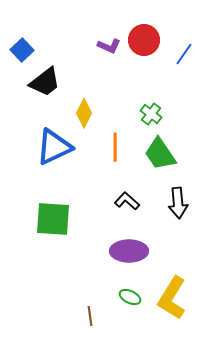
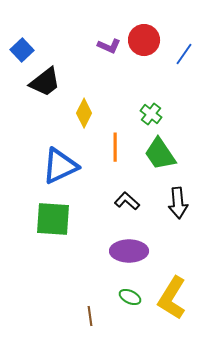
blue triangle: moved 6 px right, 19 px down
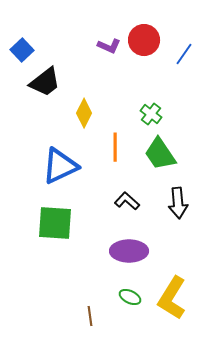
green square: moved 2 px right, 4 px down
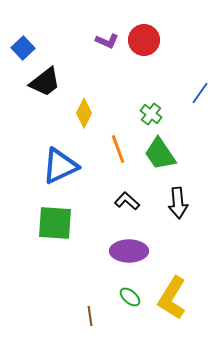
purple L-shape: moved 2 px left, 5 px up
blue square: moved 1 px right, 2 px up
blue line: moved 16 px right, 39 px down
orange line: moved 3 px right, 2 px down; rotated 20 degrees counterclockwise
green ellipse: rotated 15 degrees clockwise
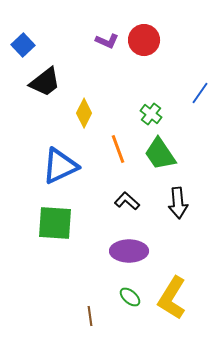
blue square: moved 3 px up
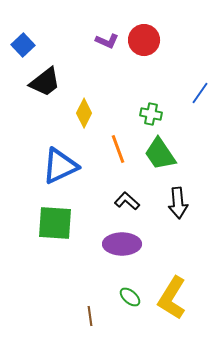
green cross: rotated 25 degrees counterclockwise
purple ellipse: moved 7 px left, 7 px up
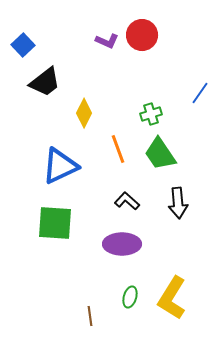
red circle: moved 2 px left, 5 px up
green cross: rotated 30 degrees counterclockwise
green ellipse: rotated 65 degrees clockwise
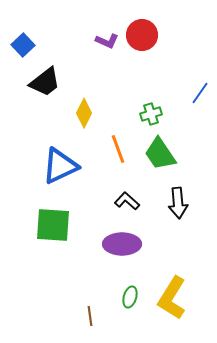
green square: moved 2 px left, 2 px down
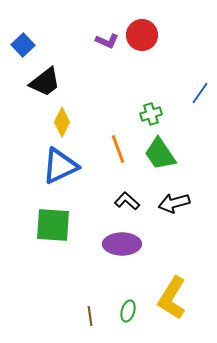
yellow diamond: moved 22 px left, 9 px down
black arrow: moved 4 px left; rotated 80 degrees clockwise
green ellipse: moved 2 px left, 14 px down
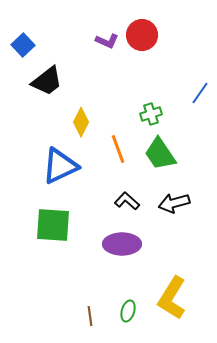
black trapezoid: moved 2 px right, 1 px up
yellow diamond: moved 19 px right
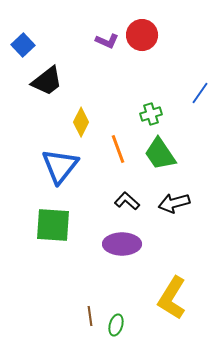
blue triangle: rotated 27 degrees counterclockwise
green ellipse: moved 12 px left, 14 px down
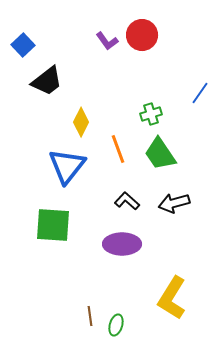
purple L-shape: rotated 30 degrees clockwise
blue triangle: moved 7 px right
